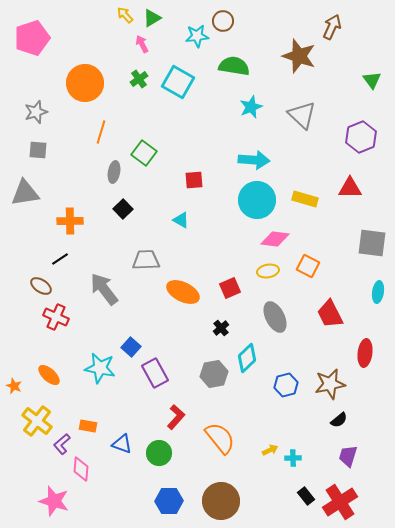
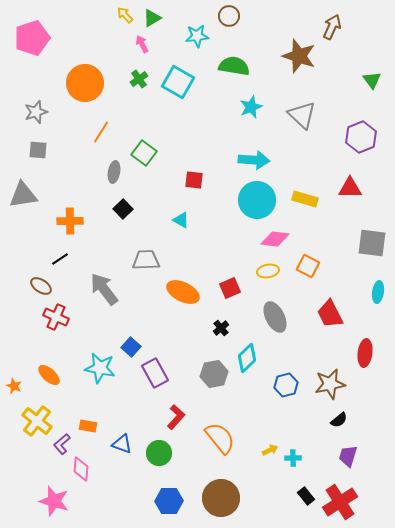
brown circle at (223, 21): moved 6 px right, 5 px up
orange line at (101, 132): rotated 15 degrees clockwise
red square at (194, 180): rotated 12 degrees clockwise
gray triangle at (25, 193): moved 2 px left, 2 px down
brown circle at (221, 501): moved 3 px up
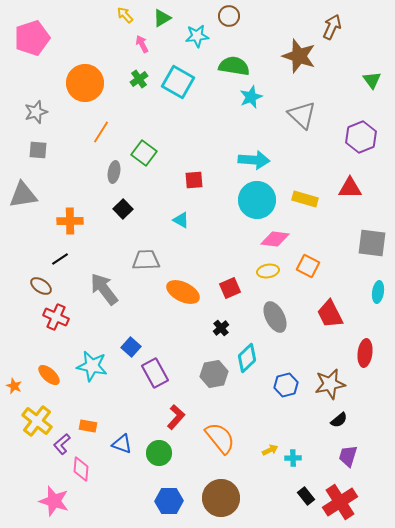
green triangle at (152, 18): moved 10 px right
cyan star at (251, 107): moved 10 px up
red square at (194, 180): rotated 12 degrees counterclockwise
cyan star at (100, 368): moved 8 px left, 2 px up
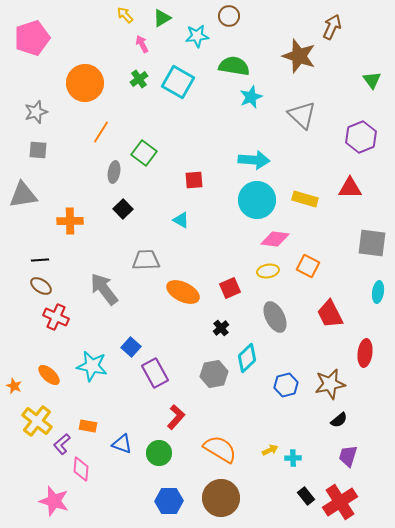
black line at (60, 259): moved 20 px left, 1 px down; rotated 30 degrees clockwise
orange semicircle at (220, 438): moved 11 px down; rotated 20 degrees counterclockwise
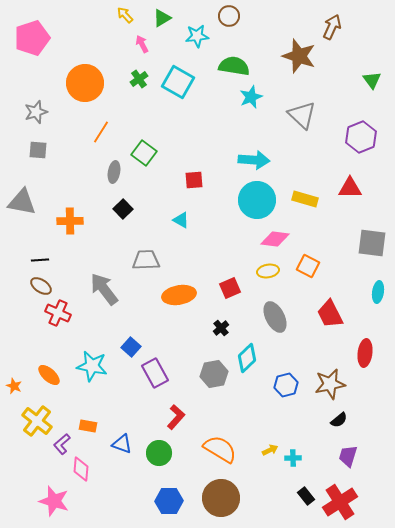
gray triangle at (23, 195): moved 1 px left, 7 px down; rotated 20 degrees clockwise
orange ellipse at (183, 292): moved 4 px left, 3 px down; rotated 36 degrees counterclockwise
red cross at (56, 317): moved 2 px right, 4 px up
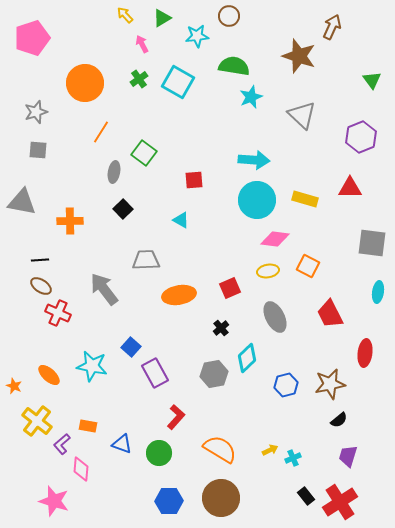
cyan cross at (293, 458): rotated 21 degrees counterclockwise
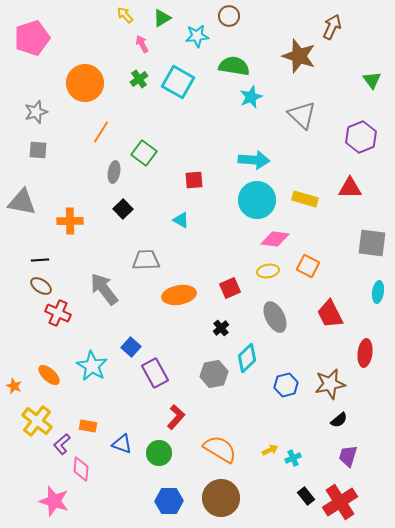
cyan star at (92, 366): rotated 20 degrees clockwise
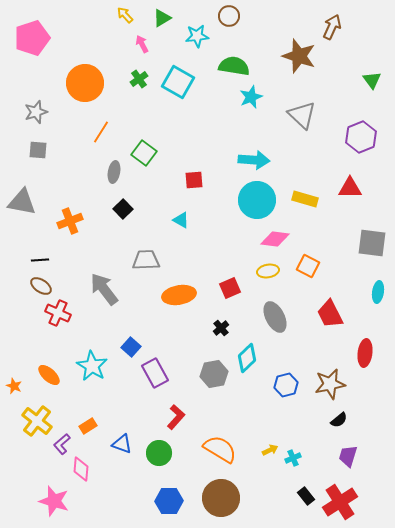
orange cross at (70, 221): rotated 20 degrees counterclockwise
orange rectangle at (88, 426): rotated 42 degrees counterclockwise
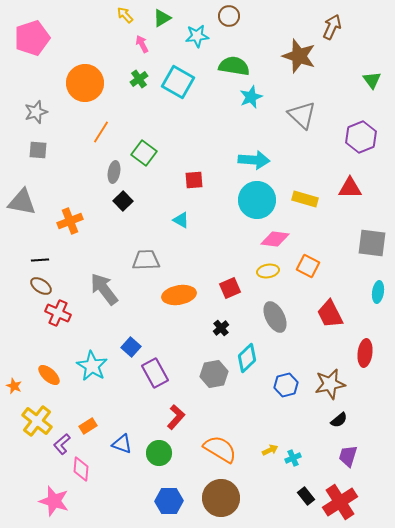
black square at (123, 209): moved 8 px up
